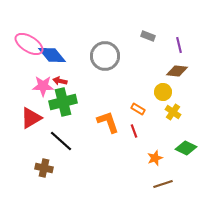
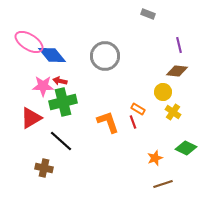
gray rectangle: moved 22 px up
pink ellipse: moved 2 px up
red line: moved 1 px left, 9 px up
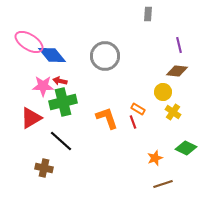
gray rectangle: rotated 72 degrees clockwise
orange L-shape: moved 1 px left, 4 px up
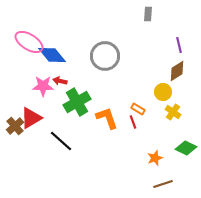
brown diamond: rotated 40 degrees counterclockwise
green cross: moved 14 px right; rotated 16 degrees counterclockwise
brown cross: moved 29 px left, 42 px up; rotated 36 degrees clockwise
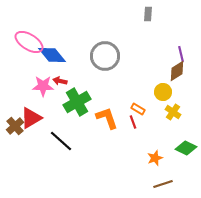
purple line: moved 2 px right, 9 px down
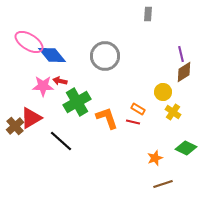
brown diamond: moved 7 px right, 1 px down
red line: rotated 56 degrees counterclockwise
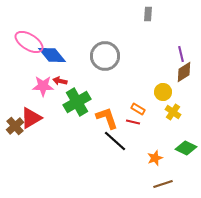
black line: moved 54 px right
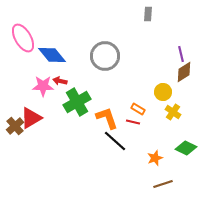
pink ellipse: moved 6 px left, 4 px up; rotated 28 degrees clockwise
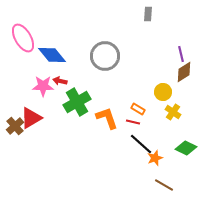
black line: moved 26 px right, 3 px down
brown line: moved 1 px right, 1 px down; rotated 48 degrees clockwise
